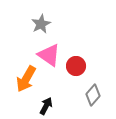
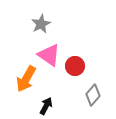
red circle: moved 1 px left
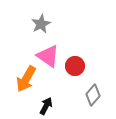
pink triangle: moved 1 px left, 1 px down
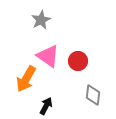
gray star: moved 4 px up
red circle: moved 3 px right, 5 px up
gray diamond: rotated 35 degrees counterclockwise
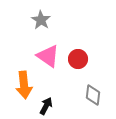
gray star: rotated 12 degrees counterclockwise
red circle: moved 2 px up
orange arrow: moved 2 px left, 6 px down; rotated 36 degrees counterclockwise
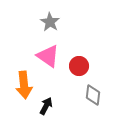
gray star: moved 9 px right, 2 px down
red circle: moved 1 px right, 7 px down
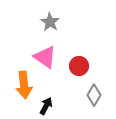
pink triangle: moved 3 px left, 1 px down
gray diamond: moved 1 px right; rotated 25 degrees clockwise
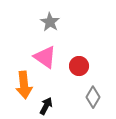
gray diamond: moved 1 px left, 2 px down
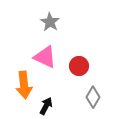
pink triangle: rotated 10 degrees counterclockwise
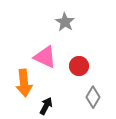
gray star: moved 15 px right
orange arrow: moved 2 px up
